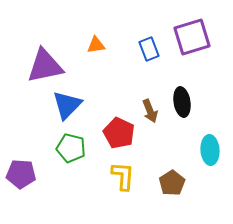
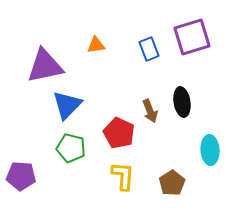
purple pentagon: moved 2 px down
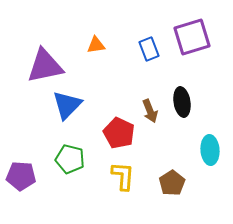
green pentagon: moved 1 px left, 11 px down
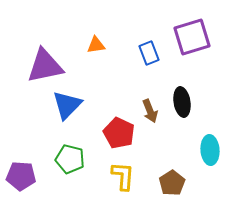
blue rectangle: moved 4 px down
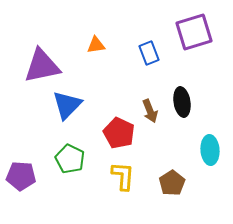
purple square: moved 2 px right, 5 px up
purple triangle: moved 3 px left
green pentagon: rotated 12 degrees clockwise
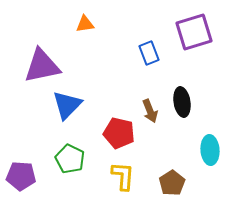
orange triangle: moved 11 px left, 21 px up
red pentagon: rotated 12 degrees counterclockwise
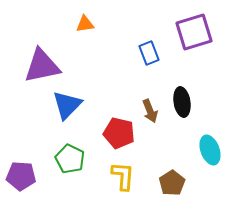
cyan ellipse: rotated 16 degrees counterclockwise
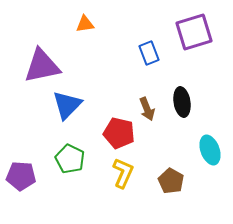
brown arrow: moved 3 px left, 2 px up
yellow L-shape: moved 3 px up; rotated 20 degrees clockwise
brown pentagon: moved 1 px left, 2 px up; rotated 10 degrees counterclockwise
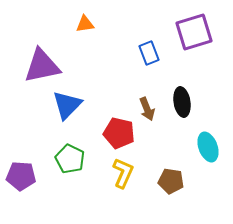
cyan ellipse: moved 2 px left, 3 px up
brown pentagon: rotated 20 degrees counterclockwise
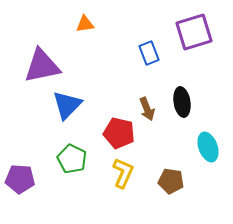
green pentagon: moved 2 px right
purple pentagon: moved 1 px left, 3 px down
